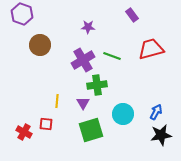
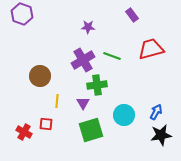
brown circle: moved 31 px down
cyan circle: moved 1 px right, 1 px down
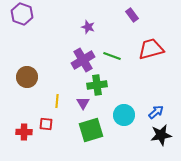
purple star: rotated 16 degrees clockwise
brown circle: moved 13 px left, 1 px down
blue arrow: rotated 21 degrees clockwise
red cross: rotated 28 degrees counterclockwise
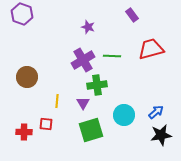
green line: rotated 18 degrees counterclockwise
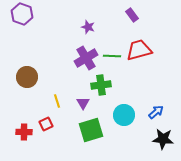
red trapezoid: moved 12 px left, 1 px down
purple cross: moved 3 px right, 2 px up
green cross: moved 4 px right
yellow line: rotated 24 degrees counterclockwise
red square: rotated 32 degrees counterclockwise
black star: moved 2 px right, 4 px down; rotated 15 degrees clockwise
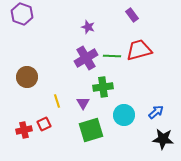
green cross: moved 2 px right, 2 px down
red square: moved 2 px left
red cross: moved 2 px up; rotated 14 degrees counterclockwise
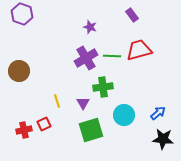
purple star: moved 2 px right
brown circle: moved 8 px left, 6 px up
blue arrow: moved 2 px right, 1 px down
